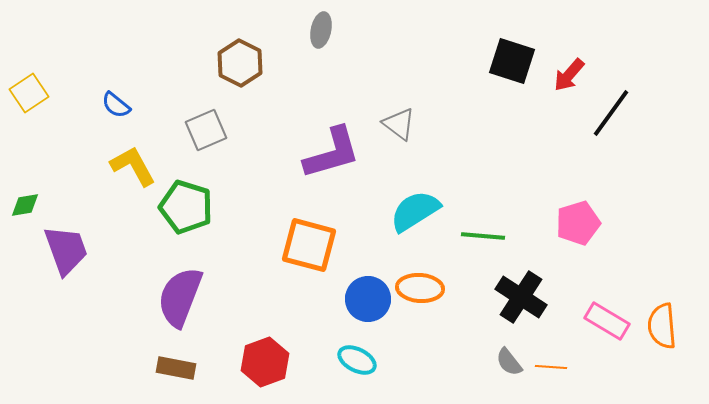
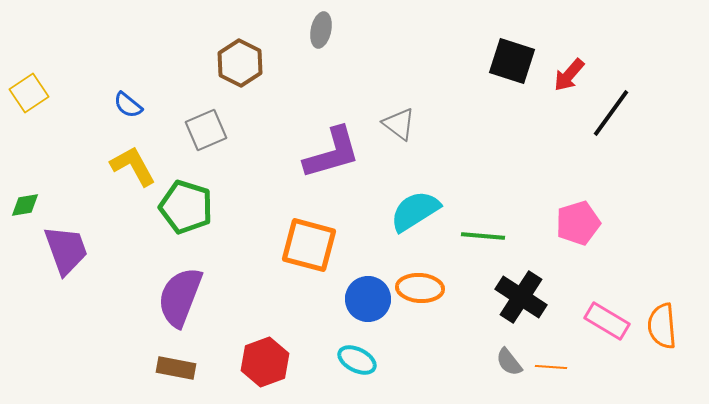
blue semicircle: moved 12 px right
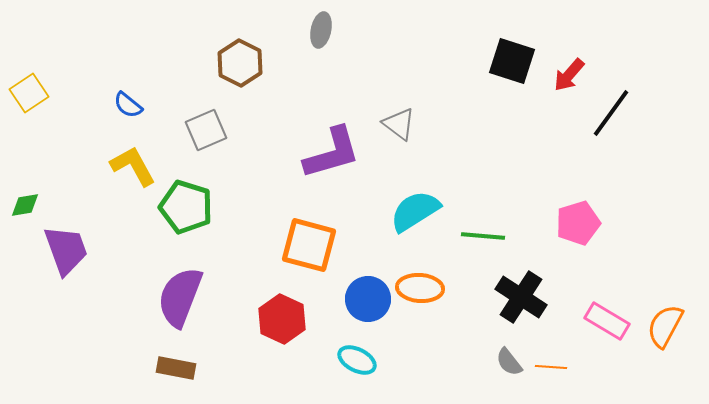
orange semicircle: moved 3 px right; rotated 33 degrees clockwise
red hexagon: moved 17 px right, 43 px up; rotated 15 degrees counterclockwise
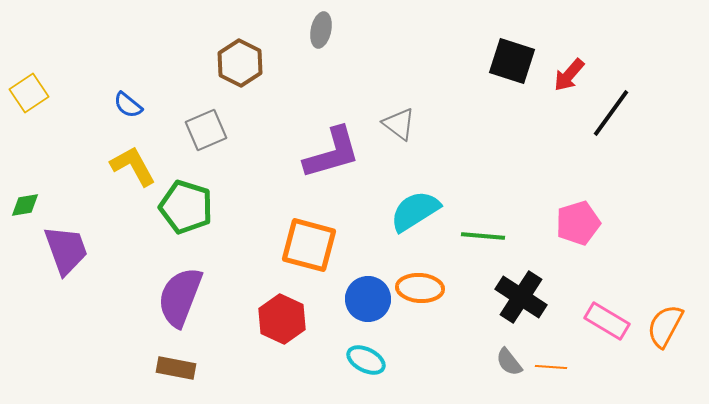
cyan ellipse: moved 9 px right
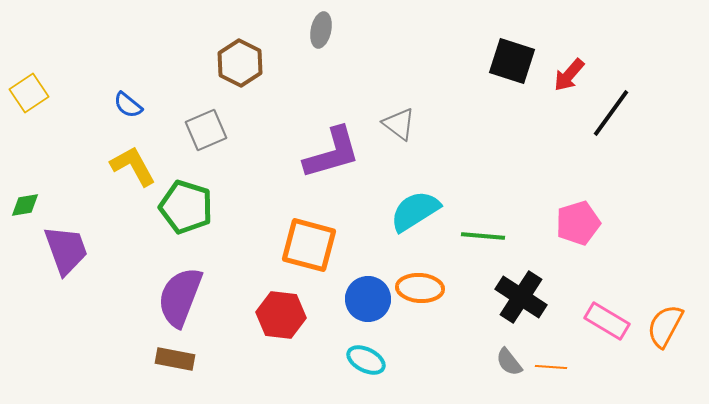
red hexagon: moved 1 px left, 4 px up; rotated 18 degrees counterclockwise
brown rectangle: moved 1 px left, 9 px up
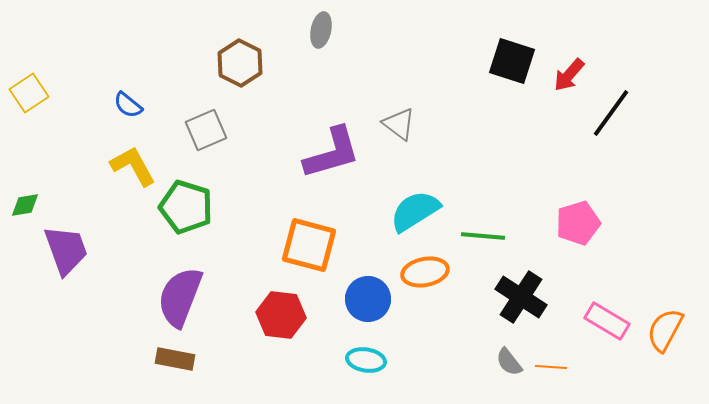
orange ellipse: moved 5 px right, 16 px up; rotated 15 degrees counterclockwise
orange semicircle: moved 4 px down
cyan ellipse: rotated 18 degrees counterclockwise
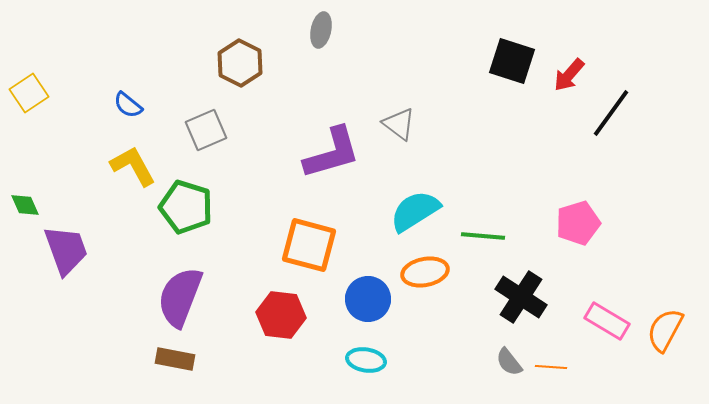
green diamond: rotated 76 degrees clockwise
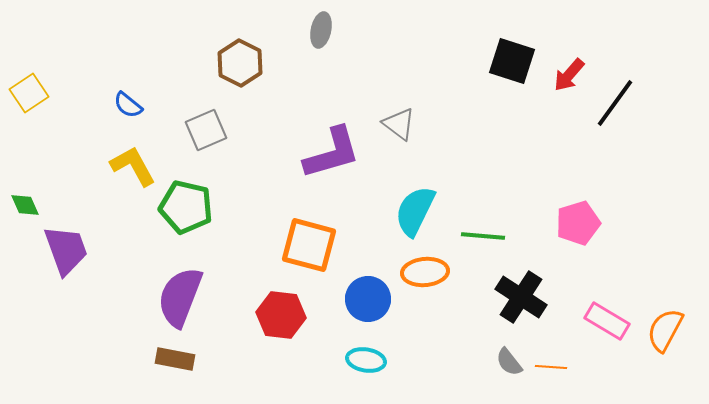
black line: moved 4 px right, 10 px up
green pentagon: rotated 4 degrees counterclockwise
cyan semicircle: rotated 32 degrees counterclockwise
orange ellipse: rotated 6 degrees clockwise
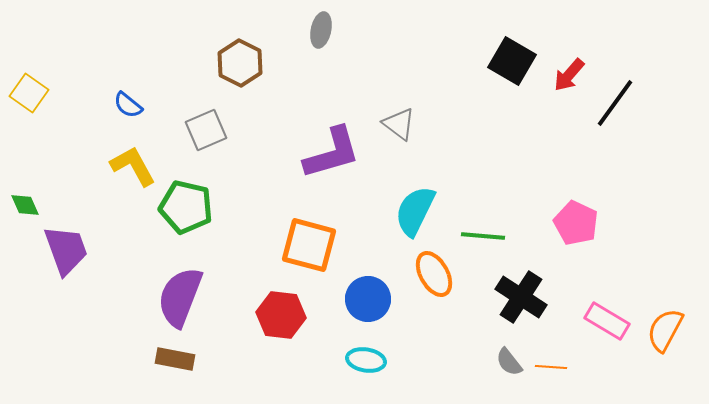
black square: rotated 12 degrees clockwise
yellow square: rotated 21 degrees counterclockwise
pink pentagon: moved 2 px left; rotated 30 degrees counterclockwise
orange ellipse: moved 9 px right, 2 px down; rotated 66 degrees clockwise
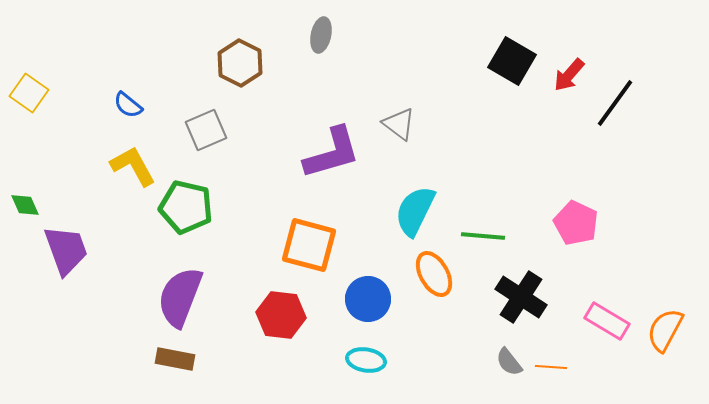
gray ellipse: moved 5 px down
